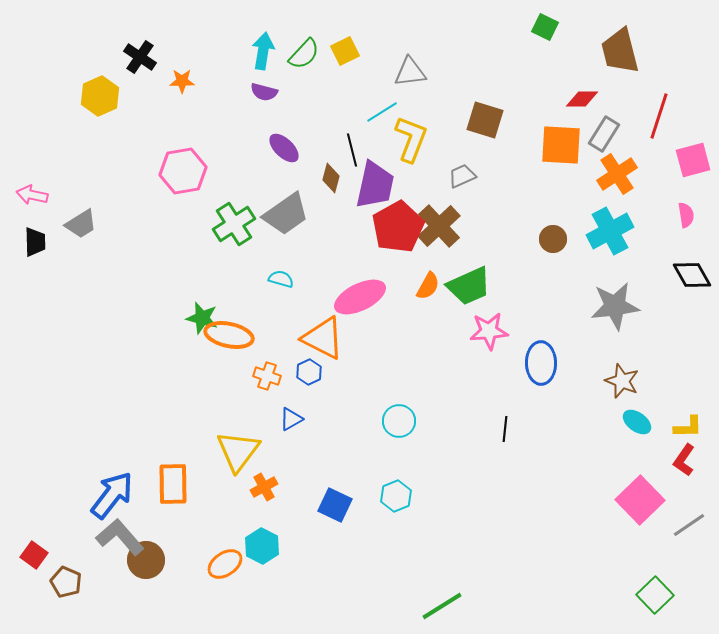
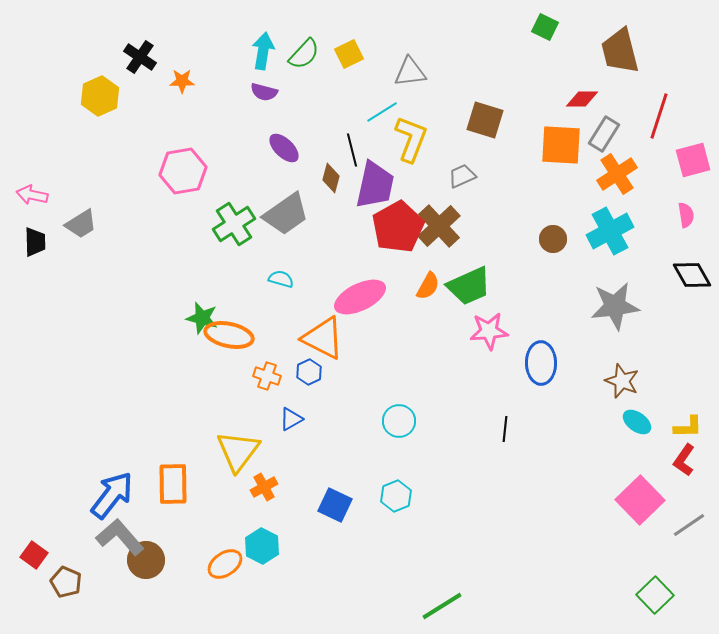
yellow square at (345, 51): moved 4 px right, 3 px down
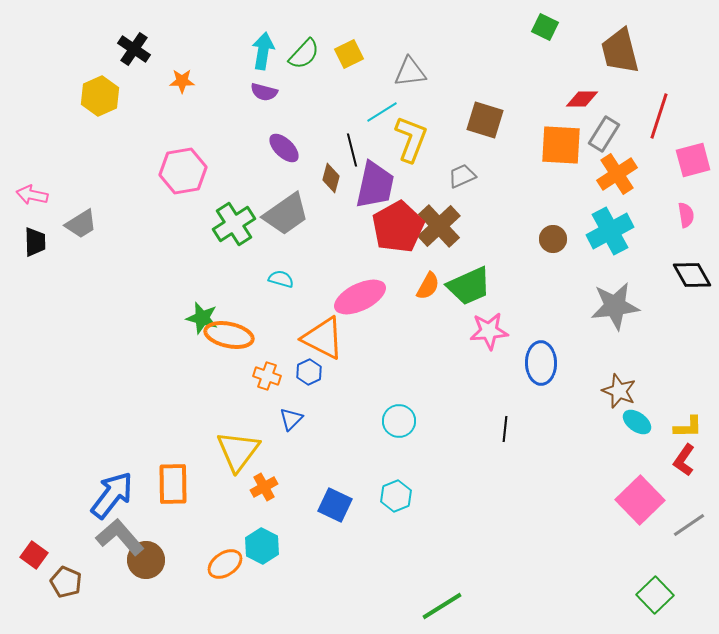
black cross at (140, 57): moved 6 px left, 8 px up
brown star at (622, 381): moved 3 px left, 10 px down
blue triangle at (291, 419): rotated 15 degrees counterclockwise
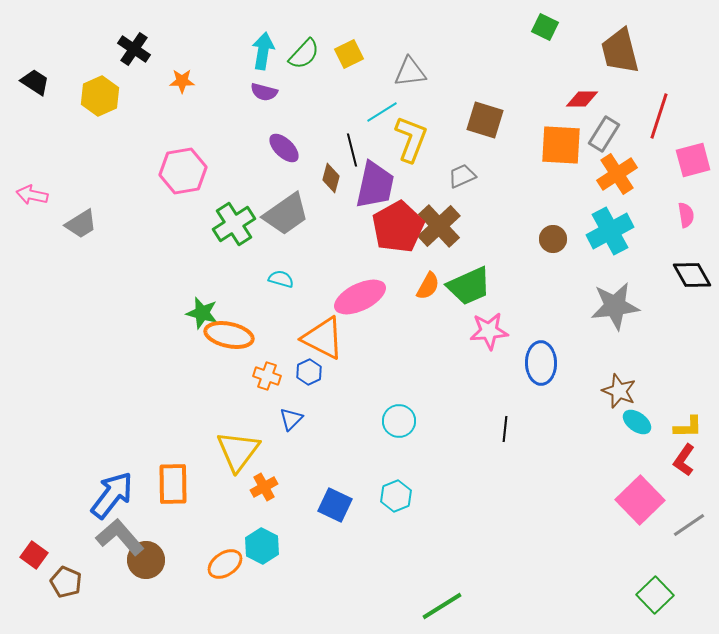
black trapezoid at (35, 242): moved 160 px up; rotated 56 degrees counterclockwise
green star at (202, 318): moved 5 px up
